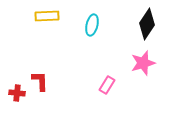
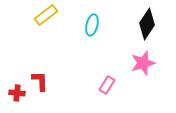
yellow rectangle: moved 1 px left, 1 px up; rotated 35 degrees counterclockwise
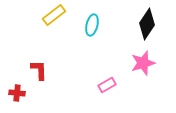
yellow rectangle: moved 8 px right
red L-shape: moved 1 px left, 11 px up
pink rectangle: rotated 30 degrees clockwise
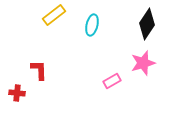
pink rectangle: moved 5 px right, 4 px up
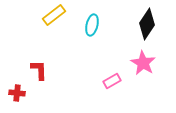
pink star: rotated 25 degrees counterclockwise
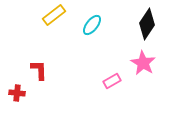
cyan ellipse: rotated 25 degrees clockwise
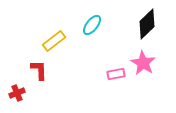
yellow rectangle: moved 26 px down
black diamond: rotated 12 degrees clockwise
pink rectangle: moved 4 px right, 7 px up; rotated 18 degrees clockwise
red cross: rotated 28 degrees counterclockwise
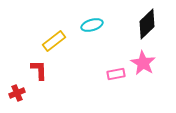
cyan ellipse: rotated 35 degrees clockwise
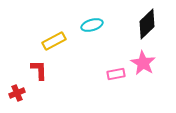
yellow rectangle: rotated 10 degrees clockwise
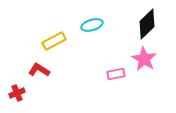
pink star: moved 1 px right, 4 px up
red L-shape: rotated 55 degrees counterclockwise
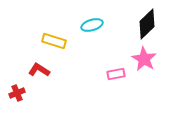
yellow rectangle: rotated 45 degrees clockwise
